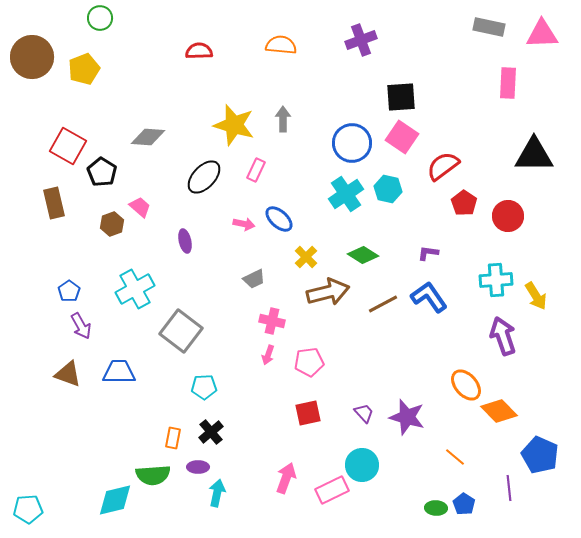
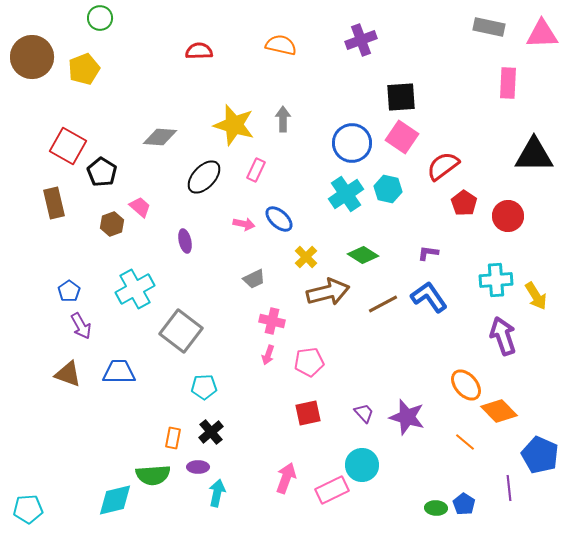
orange semicircle at (281, 45): rotated 8 degrees clockwise
gray diamond at (148, 137): moved 12 px right
orange line at (455, 457): moved 10 px right, 15 px up
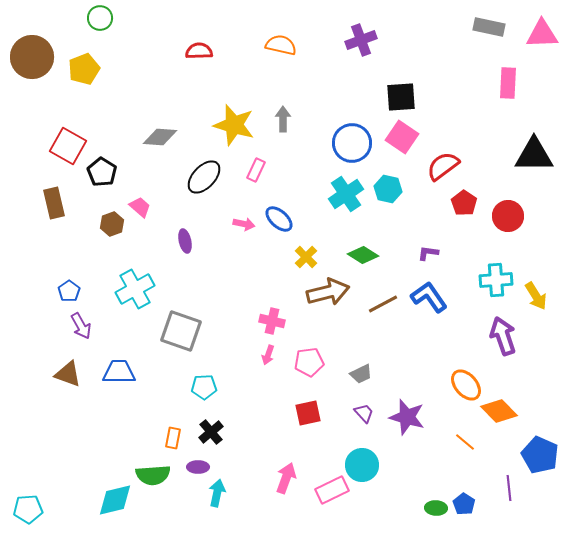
gray trapezoid at (254, 279): moved 107 px right, 95 px down
gray square at (181, 331): rotated 18 degrees counterclockwise
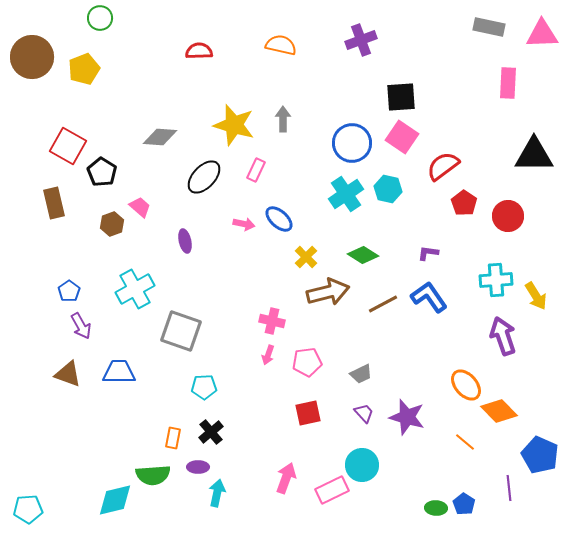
pink pentagon at (309, 362): moved 2 px left
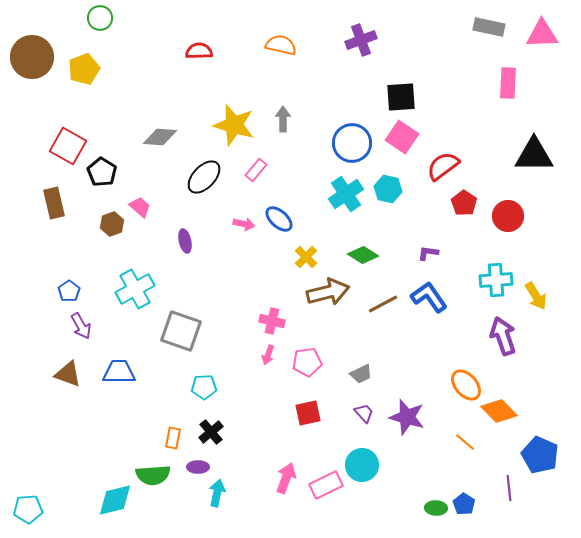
pink rectangle at (256, 170): rotated 15 degrees clockwise
pink rectangle at (332, 490): moved 6 px left, 5 px up
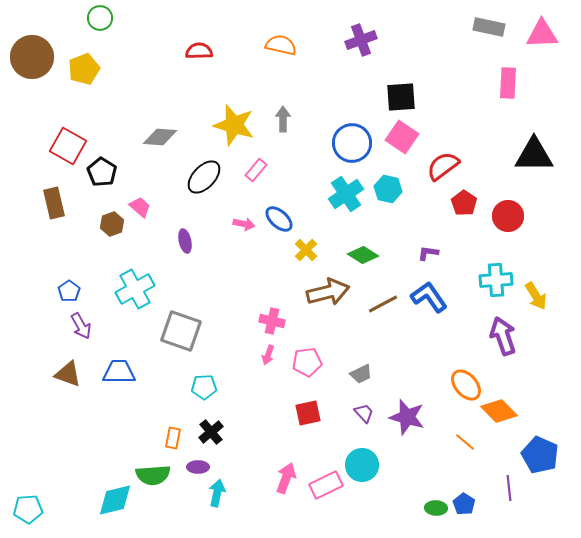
yellow cross at (306, 257): moved 7 px up
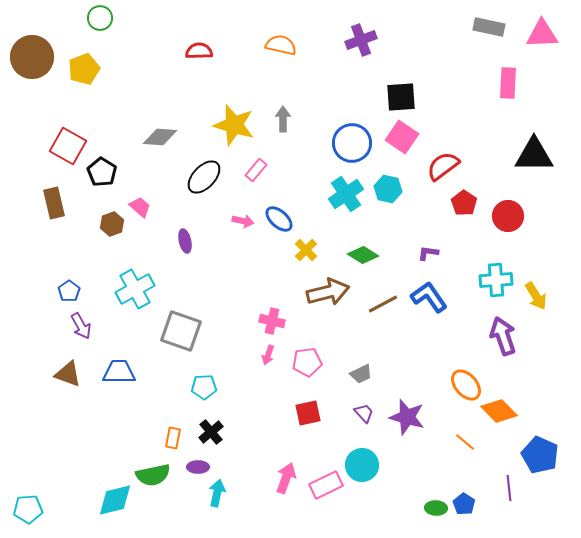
pink arrow at (244, 224): moved 1 px left, 3 px up
green semicircle at (153, 475): rotated 8 degrees counterclockwise
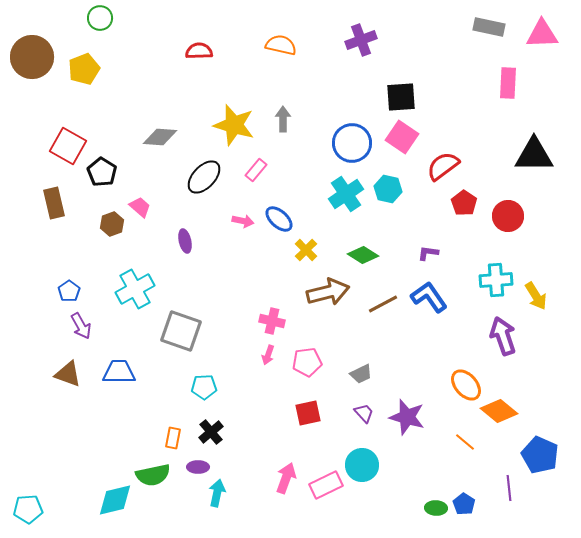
orange diamond at (499, 411): rotated 6 degrees counterclockwise
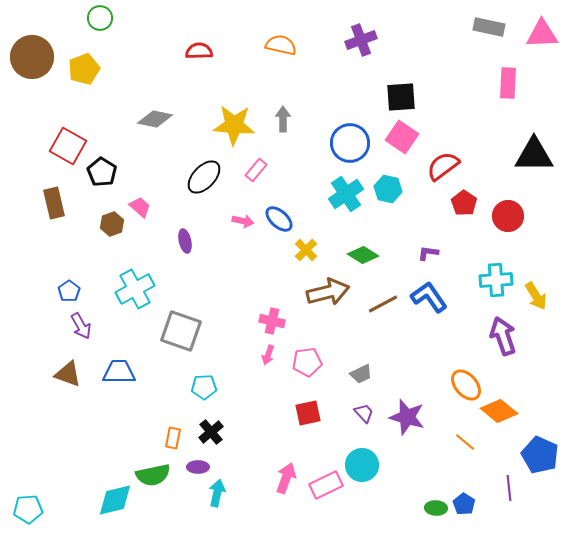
yellow star at (234, 125): rotated 12 degrees counterclockwise
gray diamond at (160, 137): moved 5 px left, 18 px up; rotated 8 degrees clockwise
blue circle at (352, 143): moved 2 px left
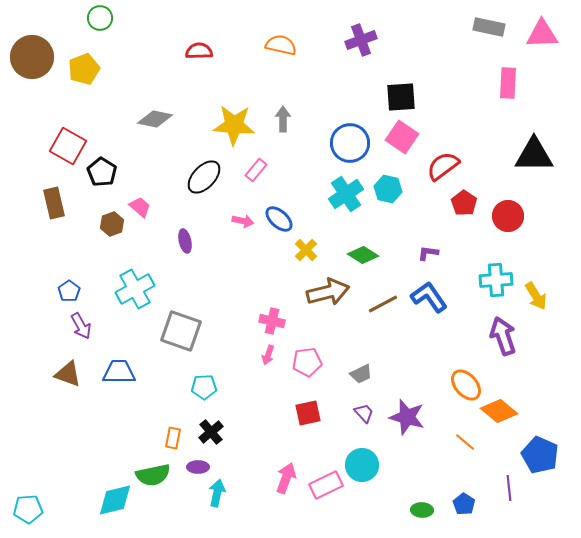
green ellipse at (436, 508): moved 14 px left, 2 px down
